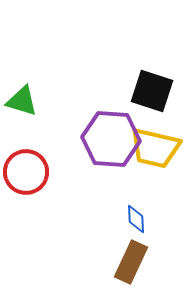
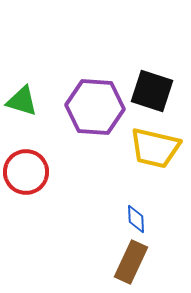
purple hexagon: moved 16 px left, 32 px up
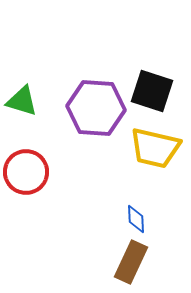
purple hexagon: moved 1 px right, 1 px down
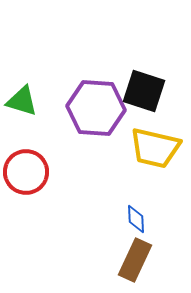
black square: moved 8 px left
brown rectangle: moved 4 px right, 2 px up
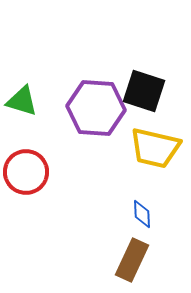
blue diamond: moved 6 px right, 5 px up
brown rectangle: moved 3 px left
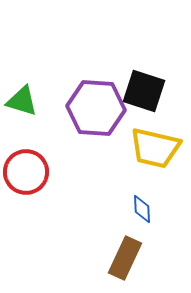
blue diamond: moved 5 px up
brown rectangle: moved 7 px left, 2 px up
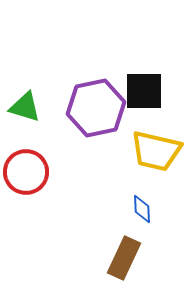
black square: rotated 18 degrees counterclockwise
green triangle: moved 3 px right, 6 px down
purple hexagon: rotated 16 degrees counterclockwise
yellow trapezoid: moved 1 px right, 3 px down
brown rectangle: moved 1 px left
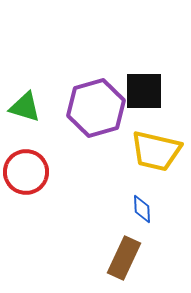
purple hexagon: rotated 4 degrees counterclockwise
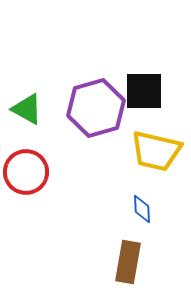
green triangle: moved 2 px right, 2 px down; rotated 12 degrees clockwise
brown rectangle: moved 4 px right, 4 px down; rotated 15 degrees counterclockwise
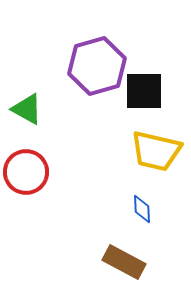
purple hexagon: moved 1 px right, 42 px up
brown rectangle: moved 4 px left; rotated 72 degrees counterclockwise
